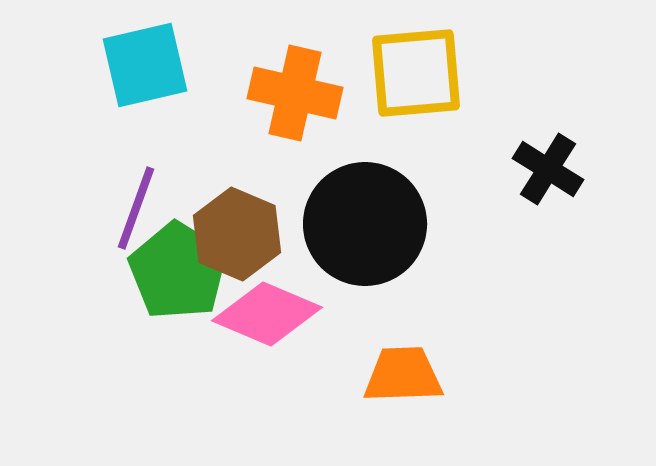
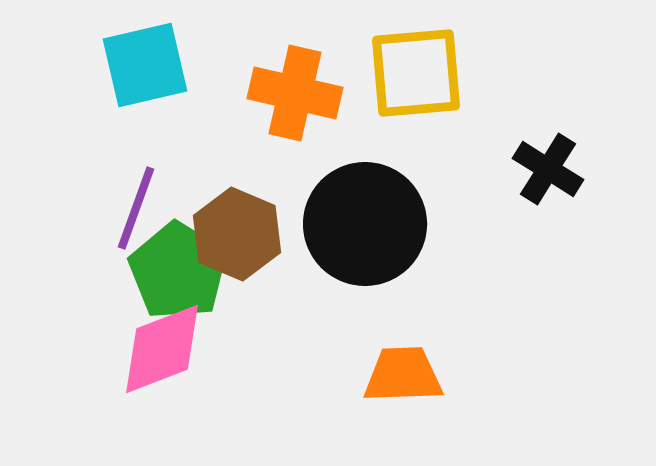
pink diamond: moved 105 px left, 35 px down; rotated 44 degrees counterclockwise
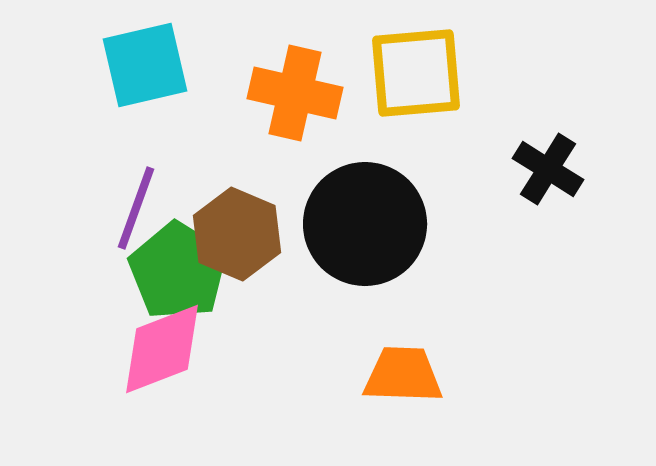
orange trapezoid: rotated 4 degrees clockwise
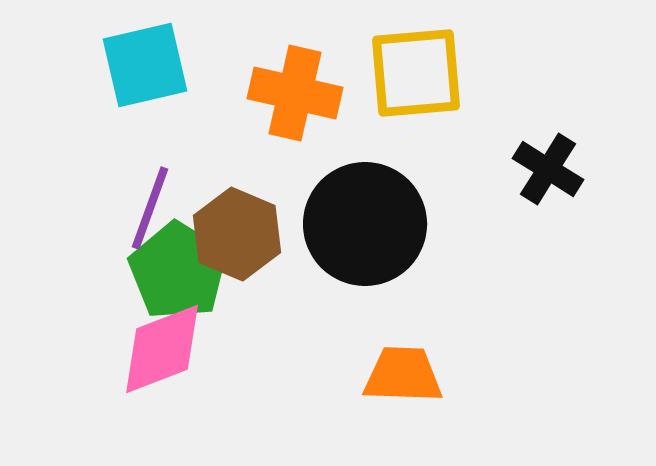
purple line: moved 14 px right
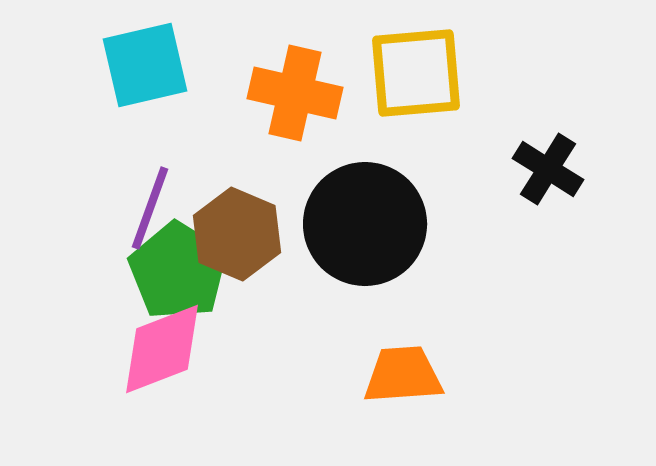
orange trapezoid: rotated 6 degrees counterclockwise
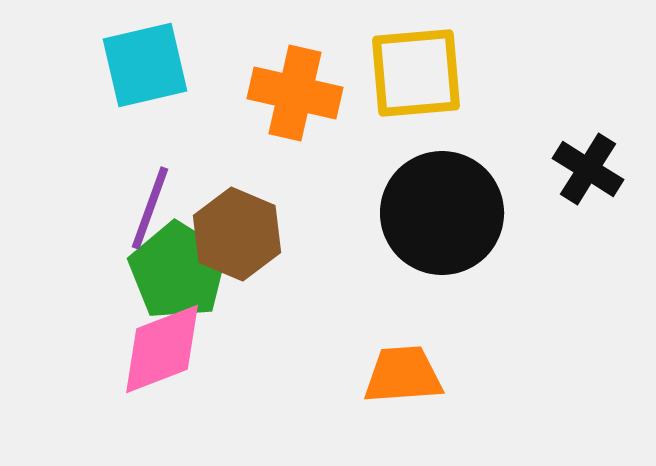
black cross: moved 40 px right
black circle: moved 77 px right, 11 px up
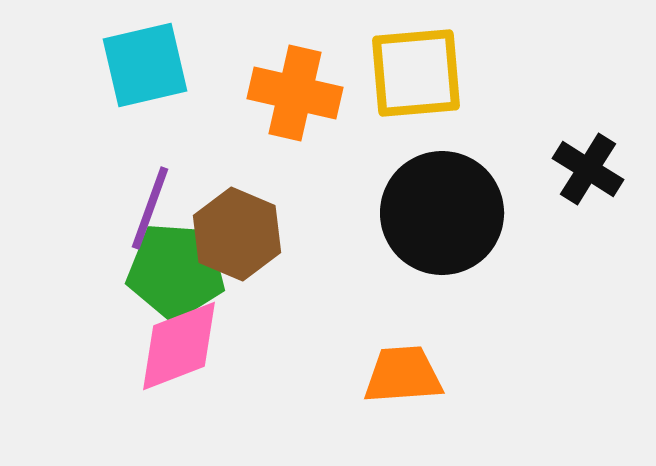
green pentagon: moved 2 px left; rotated 28 degrees counterclockwise
pink diamond: moved 17 px right, 3 px up
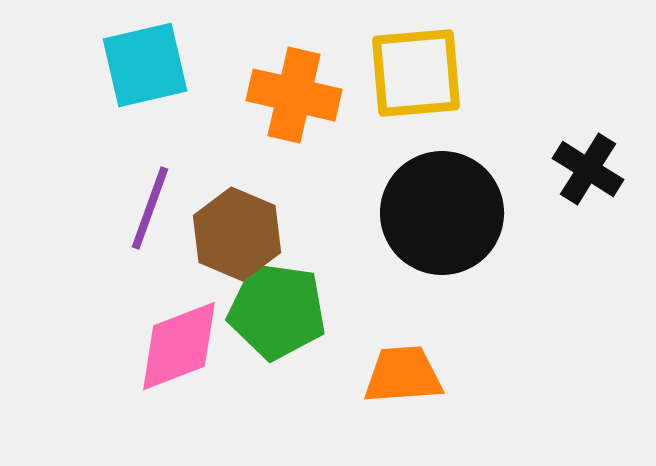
orange cross: moved 1 px left, 2 px down
green pentagon: moved 101 px right, 40 px down; rotated 4 degrees clockwise
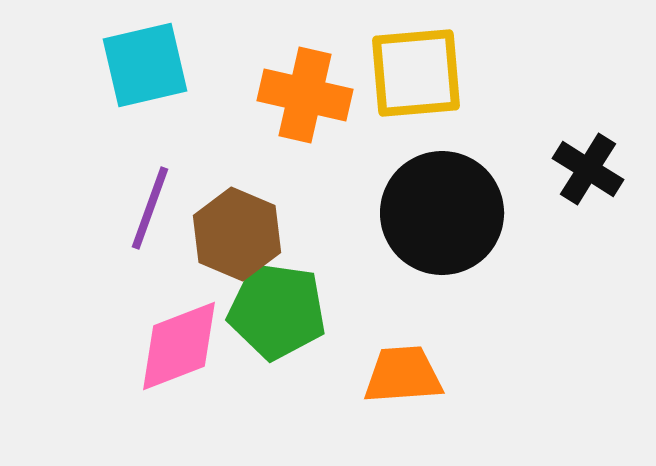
orange cross: moved 11 px right
